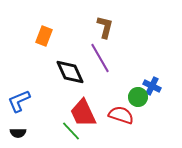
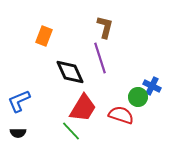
purple line: rotated 12 degrees clockwise
red trapezoid: moved 5 px up; rotated 124 degrees counterclockwise
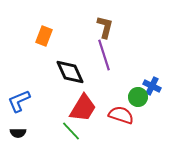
purple line: moved 4 px right, 3 px up
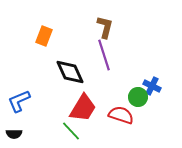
black semicircle: moved 4 px left, 1 px down
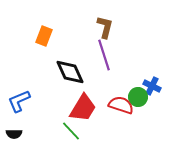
red semicircle: moved 10 px up
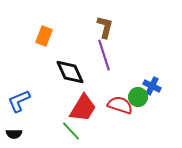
red semicircle: moved 1 px left
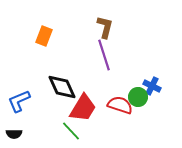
black diamond: moved 8 px left, 15 px down
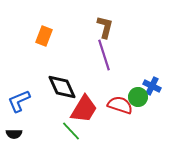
red trapezoid: moved 1 px right, 1 px down
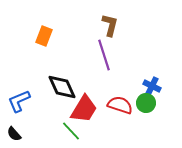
brown L-shape: moved 5 px right, 2 px up
green circle: moved 8 px right, 6 px down
black semicircle: rotated 49 degrees clockwise
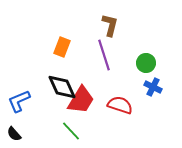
orange rectangle: moved 18 px right, 11 px down
blue cross: moved 1 px right, 1 px down
green circle: moved 40 px up
red trapezoid: moved 3 px left, 9 px up
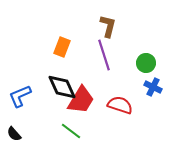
brown L-shape: moved 2 px left, 1 px down
blue L-shape: moved 1 px right, 5 px up
green line: rotated 10 degrees counterclockwise
